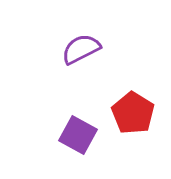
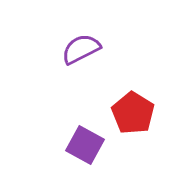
purple square: moved 7 px right, 10 px down
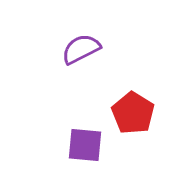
purple square: rotated 24 degrees counterclockwise
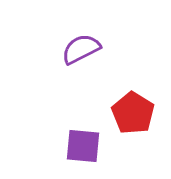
purple square: moved 2 px left, 1 px down
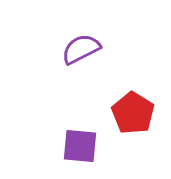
purple square: moved 3 px left
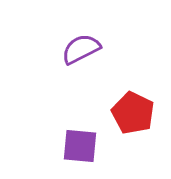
red pentagon: rotated 6 degrees counterclockwise
